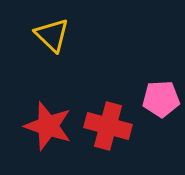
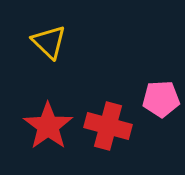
yellow triangle: moved 3 px left, 7 px down
red star: rotated 18 degrees clockwise
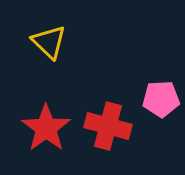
red star: moved 2 px left, 2 px down
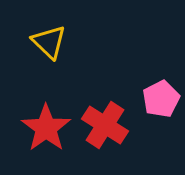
pink pentagon: rotated 24 degrees counterclockwise
red cross: moved 3 px left, 1 px up; rotated 18 degrees clockwise
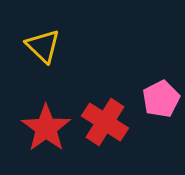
yellow triangle: moved 6 px left, 4 px down
red cross: moved 3 px up
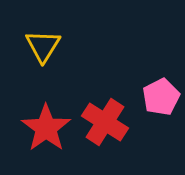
yellow triangle: rotated 18 degrees clockwise
pink pentagon: moved 2 px up
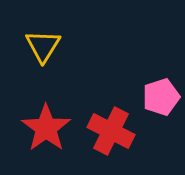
pink pentagon: rotated 9 degrees clockwise
red cross: moved 6 px right, 9 px down; rotated 6 degrees counterclockwise
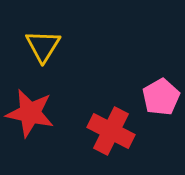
pink pentagon: rotated 12 degrees counterclockwise
red star: moved 16 px left, 15 px up; rotated 24 degrees counterclockwise
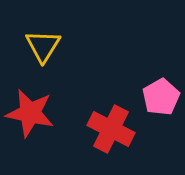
red cross: moved 2 px up
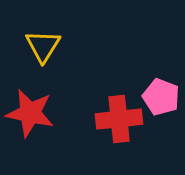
pink pentagon: rotated 21 degrees counterclockwise
red cross: moved 8 px right, 10 px up; rotated 33 degrees counterclockwise
